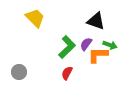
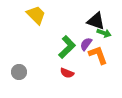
yellow trapezoid: moved 1 px right, 3 px up
green arrow: moved 6 px left, 12 px up
orange L-shape: rotated 70 degrees clockwise
red semicircle: rotated 96 degrees counterclockwise
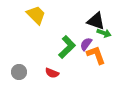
orange L-shape: moved 2 px left
red semicircle: moved 15 px left
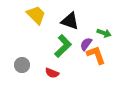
black triangle: moved 26 px left
green L-shape: moved 4 px left, 1 px up
gray circle: moved 3 px right, 7 px up
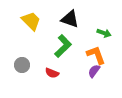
yellow trapezoid: moved 5 px left, 6 px down
black triangle: moved 2 px up
purple semicircle: moved 8 px right, 27 px down
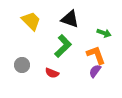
purple semicircle: moved 1 px right
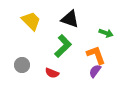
green arrow: moved 2 px right
